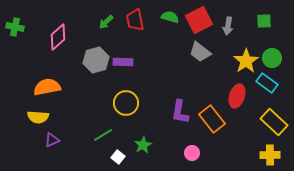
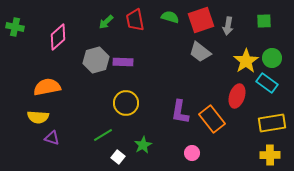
red square: moved 2 px right; rotated 8 degrees clockwise
yellow rectangle: moved 2 px left, 1 px down; rotated 52 degrees counterclockwise
purple triangle: moved 2 px up; rotated 42 degrees clockwise
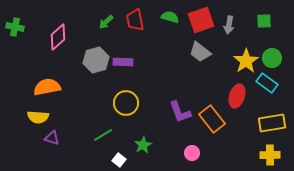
gray arrow: moved 1 px right, 1 px up
purple L-shape: rotated 30 degrees counterclockwise
white square: moved 1 px right, 3 px down
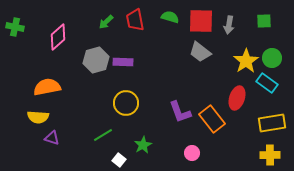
red square: moved 1 px down; rotated 20 degrees clockwise
red ellipse: moved 2 px down
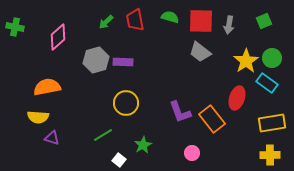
green square: rotated 21 degrees counterclockwise
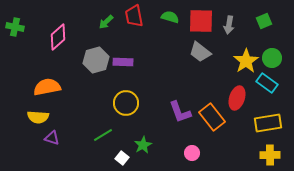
red trapezoid: moved 1 px left, 4 px up
orange rectangle: moved 2 px up
yellow rectangle: moved 4 px left
white square: moved 3 px right, 2 px up
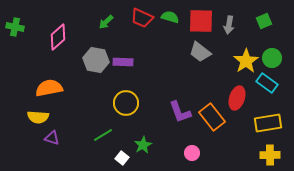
red trapezoid: moved 8 px right, 2 px down; rotated 55 degrees counterclockwise
gray hexagon: rotated 25 degrees clockwise
orange semicircle: moved 2 px right, 1 px down
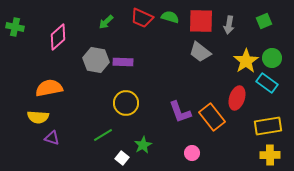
yellow rectangle: moved 3 px down
